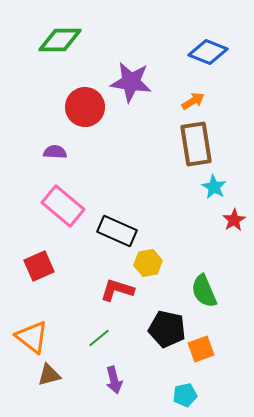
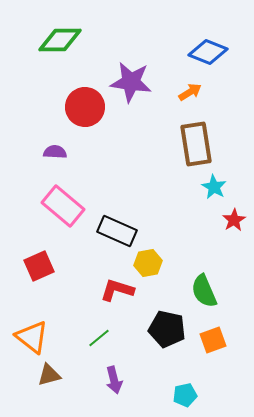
orange arrow: moved 3 px left, 9 px up
orange square: moved 12 px right, 9 px up
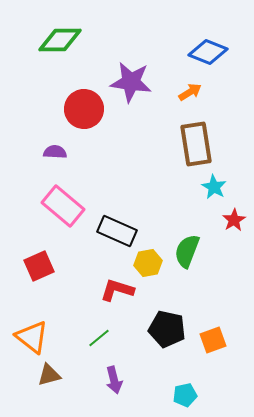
red circle: moved 1 px left, 2 px down
green semicircle: moved 17 px left, 40 px up; rotated 44 degrees clockwise
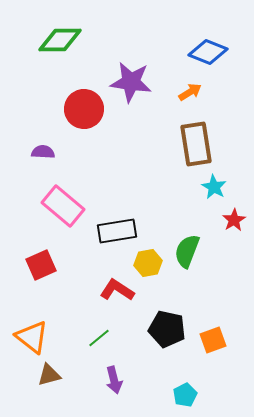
purple semicircle: moved 12 px left
black rectangle: rotated 33 degrees counterclockwise
red square: moved 2 px right, 1 px up
red L-shape: rotated 16 degrees clockwise
cyan pentagon: rotated 15 degrees counterclockwise
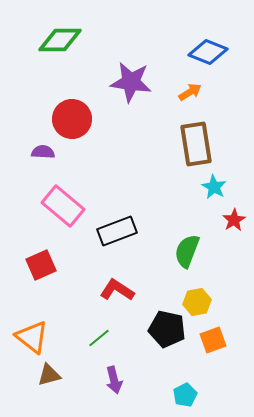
red circle: moved 12 px left, 10 px down
black rectangle: rotated 12 degrees counterclockwise
yellow hexagon: moved 49 px right, 39 px down
